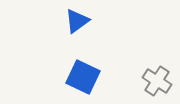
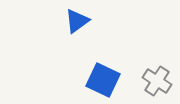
blue square: moved 20 px right, 3 px down
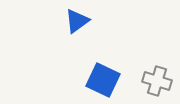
gray cross: rotated 16 degrees counterclockwise
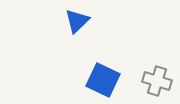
blue triangle: rotated 8 degrees counterclockwise
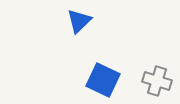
blue triangle: moved 2 px right
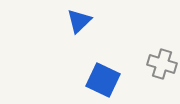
gray cross: moved 5 px right, 17 px up
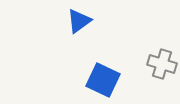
blue triangle: rotated 8 degrees clockwise
